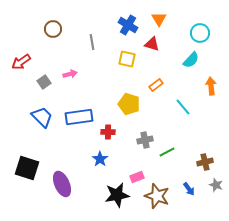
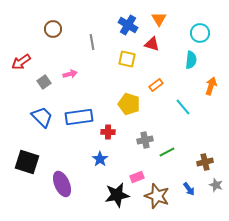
cyan semicircle: rotated 36 degrees counterclockwise
orange arrow: rotated 24 degrees clockwise
black square: moved 6 px up
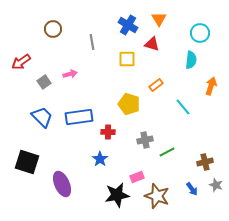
yellow square: rotated 12 degrees counterclockwise
blue arrow: moved 3 px right
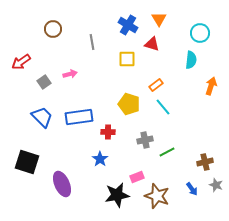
cyan line: moved 20 px left
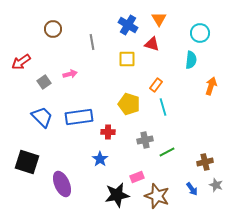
orange rectangle: rotated 16 degrees counterclockwise
cyan line: rotated 24 degrees clockwise
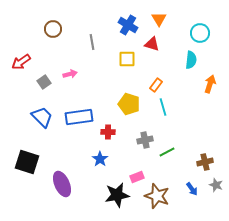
orange arrow: moved 1 px left, 2 px up
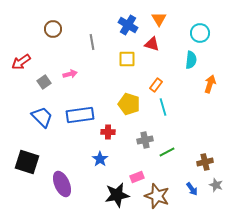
blue rectangle: moved 1 px right, 2 px up
